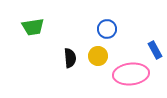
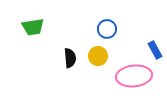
pink ellipse: moved 3 px right, 2 px down
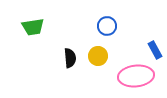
blue circle: moved 3 px up
pink ellipse: moved 2 px right
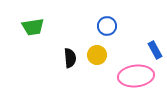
yellow circle: moved 1 px left, 1 px up
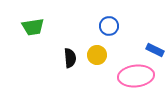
blue circle: moved 2 px right
blue rectangle: rotated 36 degrees counterclockwise
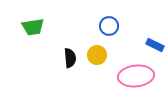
blue rectangle: moved 5 px up
